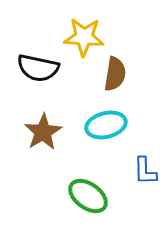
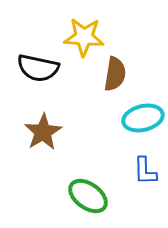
cyan ellipse: moved 37 px right, 7 px up
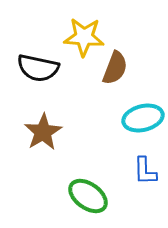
brown semicircle: moved 6 px up; rotated 12 degrees clockwise
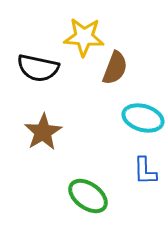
cyan ellipse: rotated 30 degrees clockwise
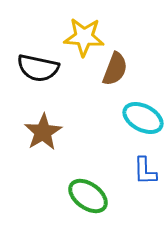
brown semicircle: moved 1 px down
cyan ellipse: rotated 12 degrees clockwise
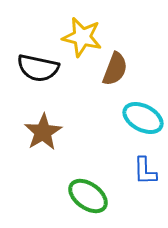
yellow star: moved 2 px left; rotated 9 degrees clockwise
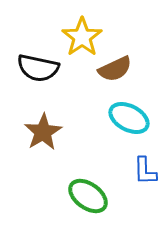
yellow star: rotated 24 degrees clockwise
brown semicircle: rotated 44 degrees clockwise
cyan ellipse: moved 14 px left
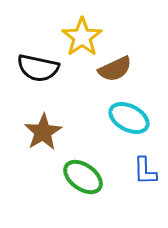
green ellipse: moved 5 px left, 19 px up
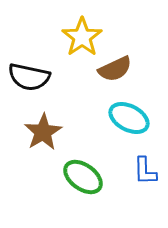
black semicircle: moved 9 px left, 9 px down
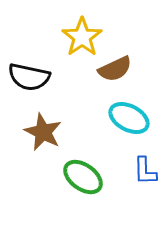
brown star: rotated 15 degrees counterclockwise
